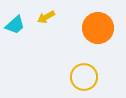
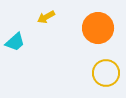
cyan trapezoid: moved 17 px down
yellow circle: moved 22 px right, 4 px up
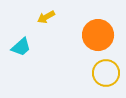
orange circle: moved 7 px down
cyan trapezoid: moved 6 px right, 5 px down
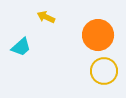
yellow arrow: rotated 54 degrees clockwise
yellow circle: moved 2 px left, 2 px up
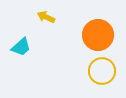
yellow circle: moved 2 px left
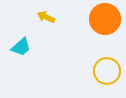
orange circle: moved 7 px right, 16 px up
yellow circle: moved 5 px right
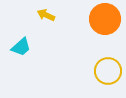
yellow arrow: moved 2 px up
yellow circle: moved 1 px right
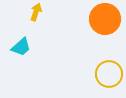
yellow arrow: moved 10 px left, 3 px up; rotated 84 degrees clockwise
yellow circle: moved 1 px right, 3 px down
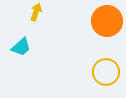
orange circle: moved 2 px right, 2 px down
yellow circle: moved 3 px left, 2 px up
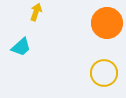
orange circle: moved 2 px down
yellow circle: moved 2 px left, 1 px down
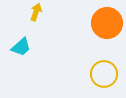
yellow circle: moved 1 px down
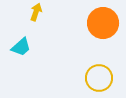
orange circle: moved 4 px left
yellow circle: moved 5 px left, 4 px down
